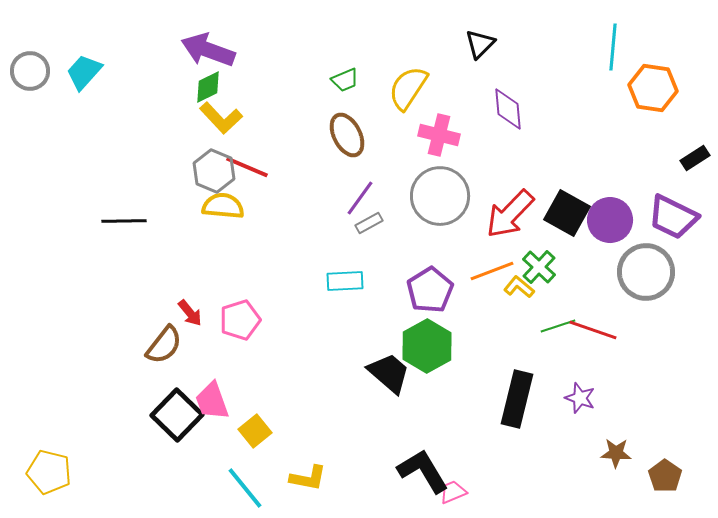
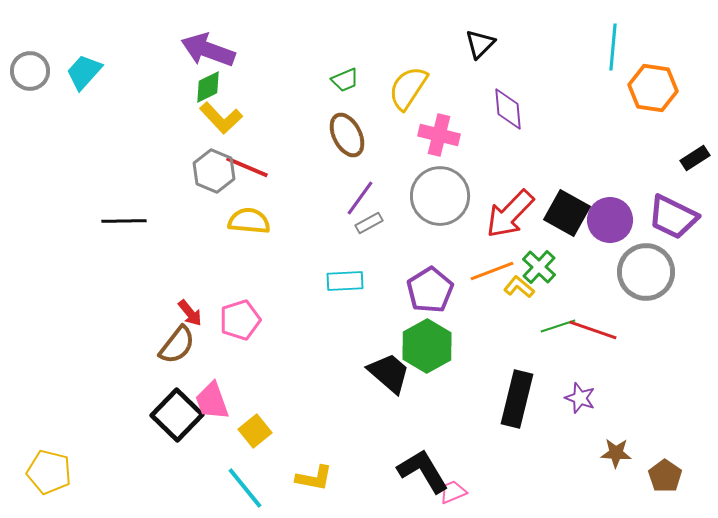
yellow semicircle at (223, 206): moved 26 px right, 15 px down
brown semicircle at (164, 345): moved 13 px right
yellow L-shape at (308, 478): moved 6 px right
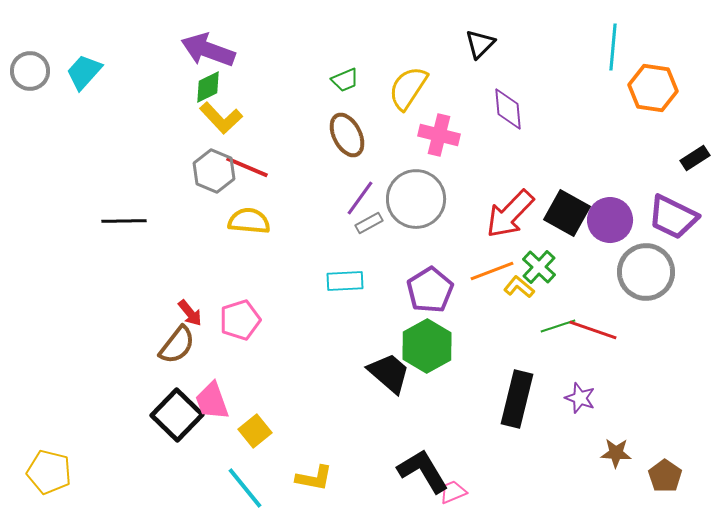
gray circle at (440, 196): moved 24 px left, 3 px down
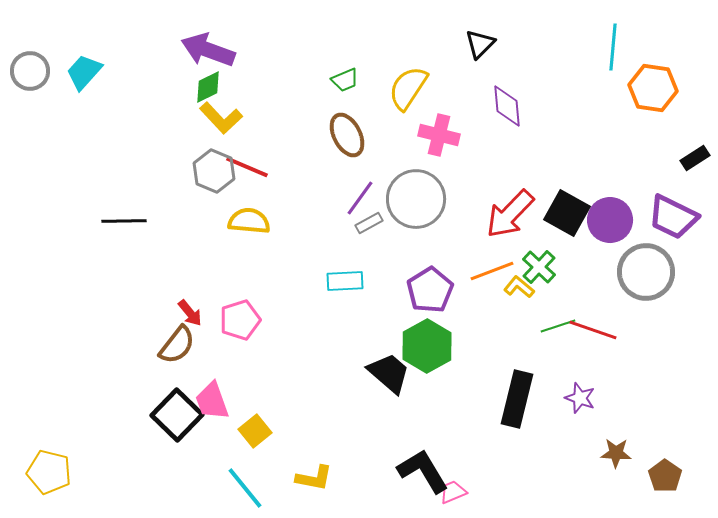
purple diamond at (508, 109): moved 1 px left, 3 px up
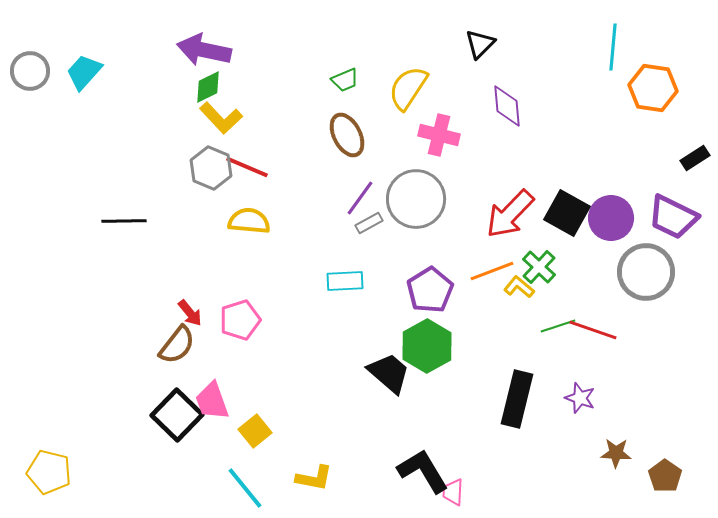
purple arrow at (208, 50): moved 4 px left; rotated 8 degrees counterclockwise
gray hexagon at (214, 171): moved 3 px left, 3 px up
purple circle at (610, 220): moved 1 px right, 2 px up
pink trapezoid at (453, 492): rotated 64 degrees counterclockwise
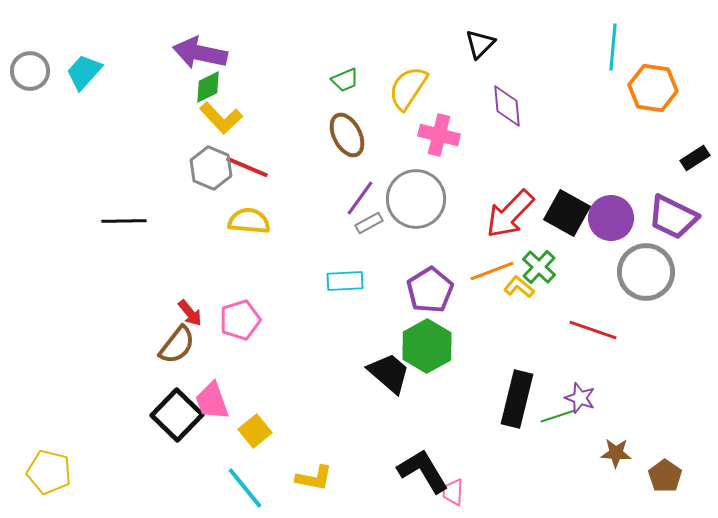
purple arrow at (204, 50): moved 4 px left, 3 px down
green line at (558, 326): moved 90 px down
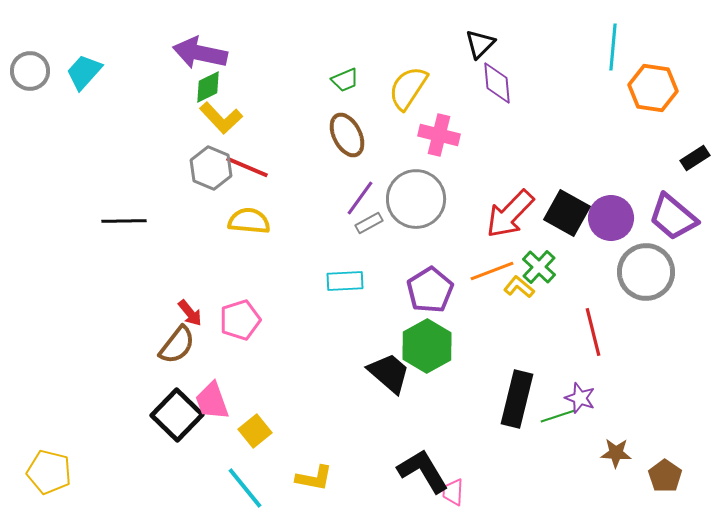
purple diamond at (507, 106): moved 10 px left, 23 px up
purple trapezoid at (673, 217): rotated 14 degrees clockwise
red line at (593, 330): moved 2 px down; rotated 57 degrees clockwise
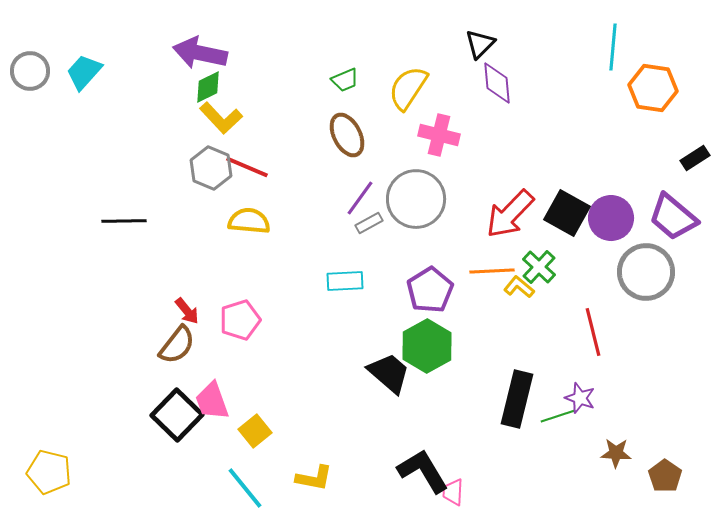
orange line at (492, 271): rotated 18 degrees clockwise
red arrow at (190, 313): moved 3 px left, 2 px up
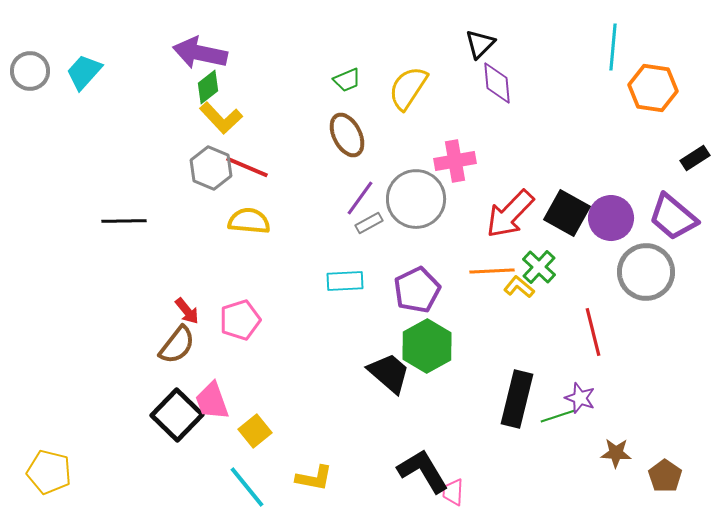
green trapezoid at (345, 80): moved 2 px right
green diamond at (208, 87): rotated 12 degrees counterclockwise
pink cross at (439, 135): moved 16 px right, 26 px down; rotated 24 degrees counterclockwise
purple pentagon at (430, 290): moved 13 px left; rotated 6 degrees clockwise
cyan line at (245, 488): moved 2 px right, 1 px up
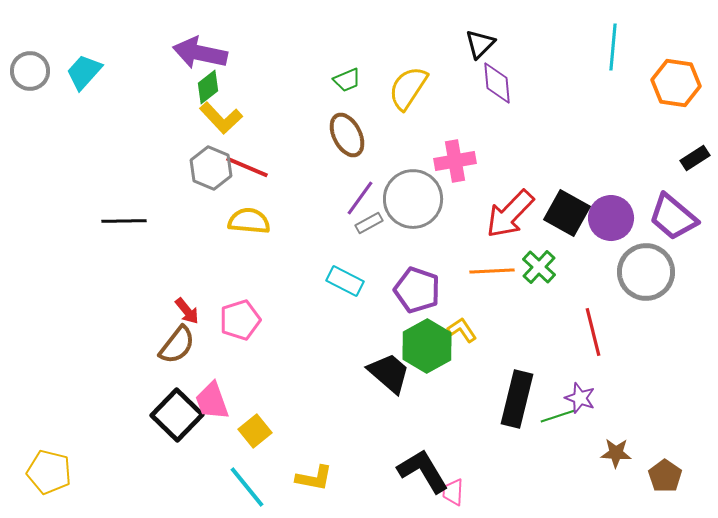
orange hexagon at (653, 88): moved 23 px right, 5 px up
gray circle at (416, 199): moved 3 px left
cyan rectangle at (345, 281): rotated 30 degrees clockwise
yellow L-shape at (519, 287): moved 57 px left, 43 px down; rotated 16 degrees clockwise
purple pentagon at (417, 290): rotated 27 degrees counterclockwise
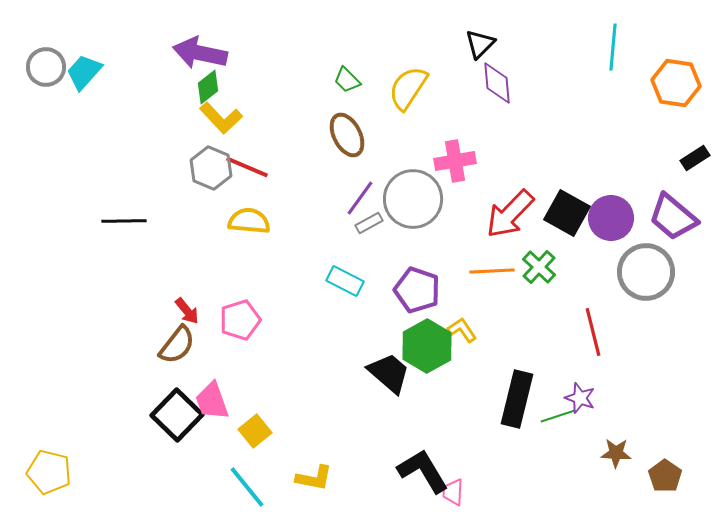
gray circle at (30, 71): moved 16 px right, 4 px up
green trapezoid at (347, 80): rotated 68 degrees clockwise
